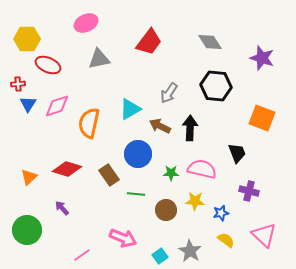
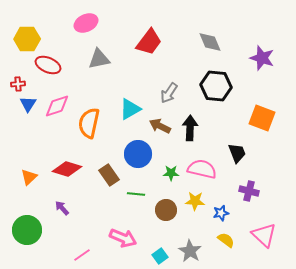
gray diamond: rotated 10 degrees clockwise
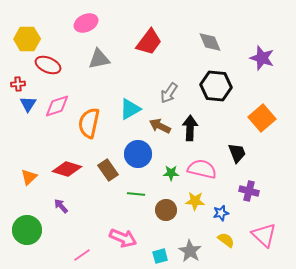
orange square: rotated 28 degrees clockwise
brown rectangle: moved 1 px left, 5 px up
purple arrow: moved 1 px left, 2 px up
cyan square: rotated 21 degrees clockwise
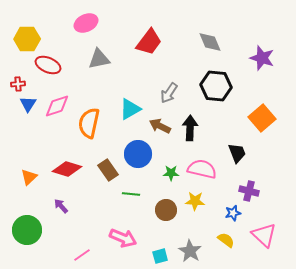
green line: moved 5 px left
blue star: moved 12 px right
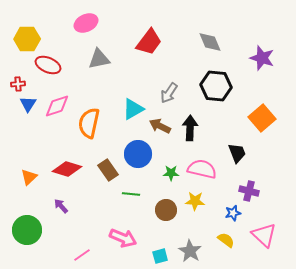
cyan triangle: moved 3 px right
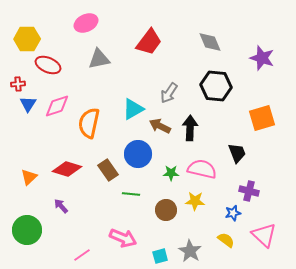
orange square: rotated 24 degrees clockwise
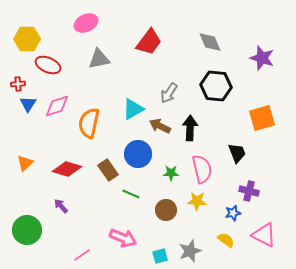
pink semicircle: rotated 64 degrees clockwise
orange triangle: moved 4 px left, 14 px up
green line: rotated 18 degrees clockwise
yellow star: moved 2 px right
pink triangle: rotated 16 degrees counterclockwise
gray star: rotated 20 degrees clockwise
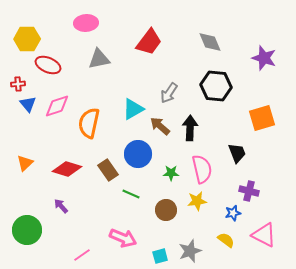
pink ellipse: rotated 20 degrees clockwise
purple star: moved 2 px right
blue triangle: rotated 12 degrees counterclockwise
brown arrow: rotated 15 degrees clockwise
yellow star: rotated 12 degrees counterclockwise
